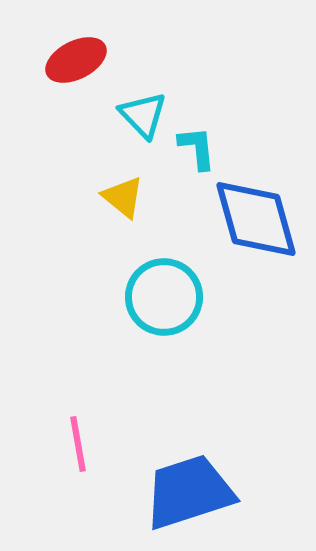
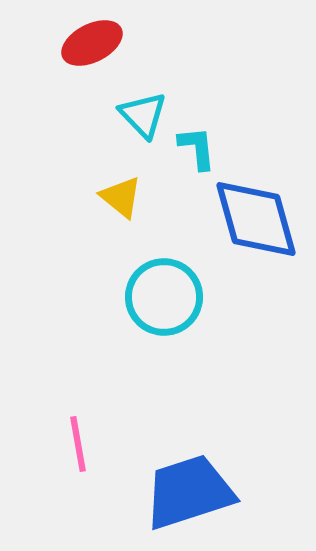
red ellipse: moved 16 px right, 17 px up
yellow triangle: moved 2 px left
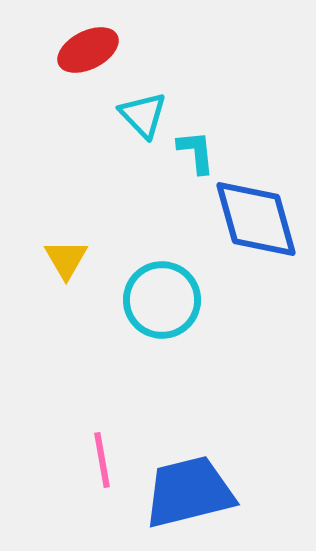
red ellipse: moved 4 px left, 7 px down
cyan L-shape: moved 1 px left, 4 px down
yellow triangle: moved 55 px left, 62 px down; rotated 21 degrees clockwise
cyan circle: moved 2 px left, 3 px down
pink line: moved 24 px right, 16 px down
blue trapezoid: rotated 4 degrees clockwise
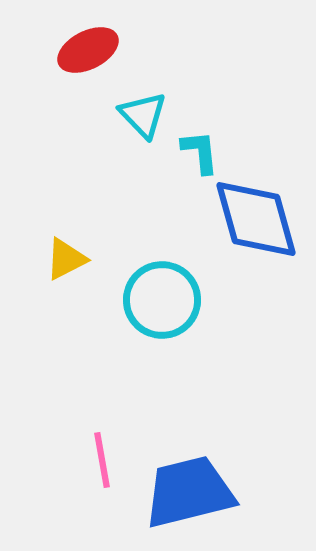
cyan L-shape: moved 4 px right
yellow triangle: rotated 33 degrees clockwise
